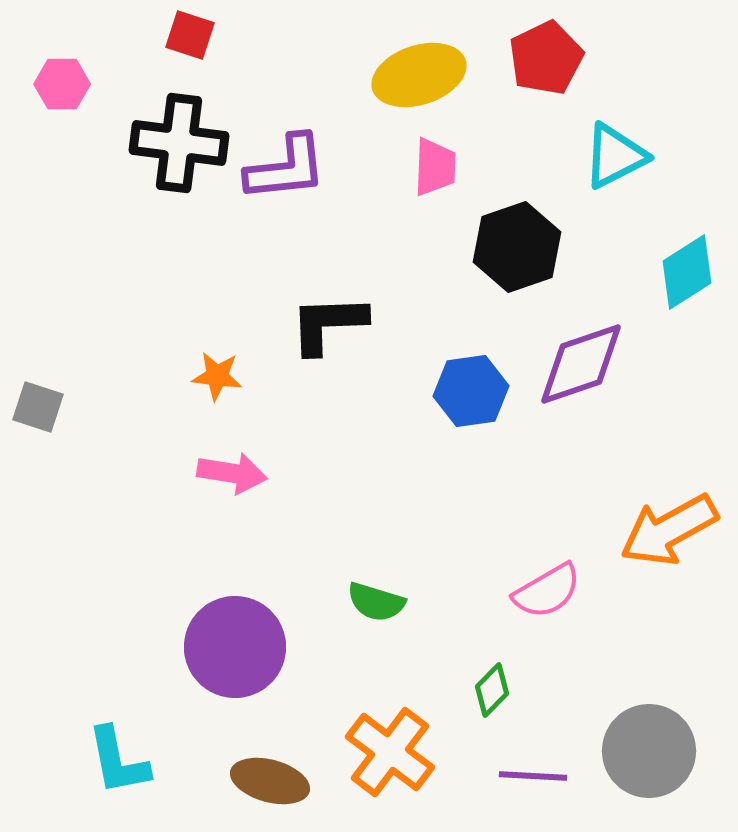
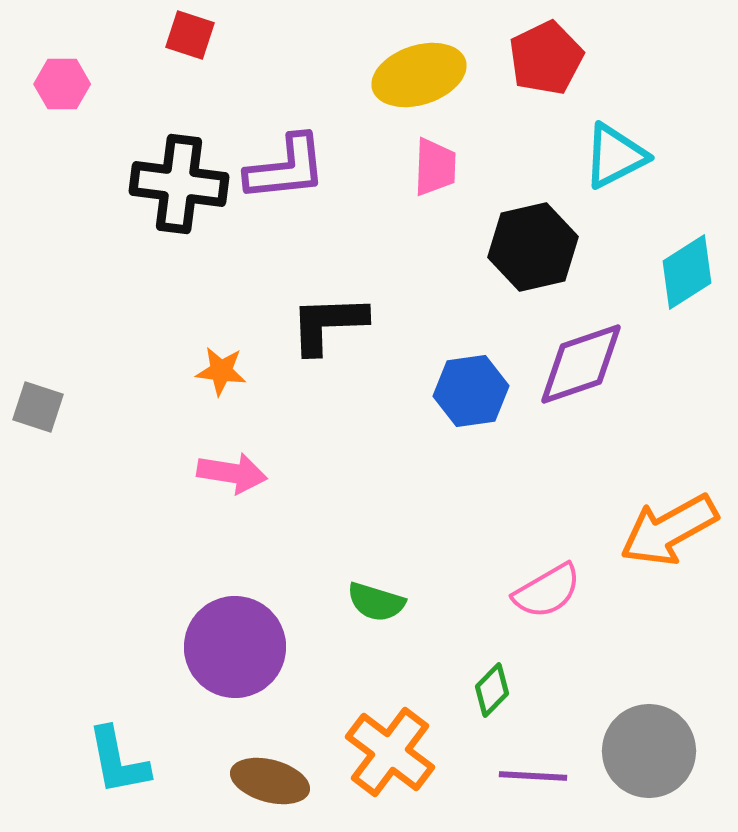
black cross: moved 41 px down
black hexagon: moved 16 px right; rotated 6 degrees clockwise
orange star: moved 4 px right, 5 px up
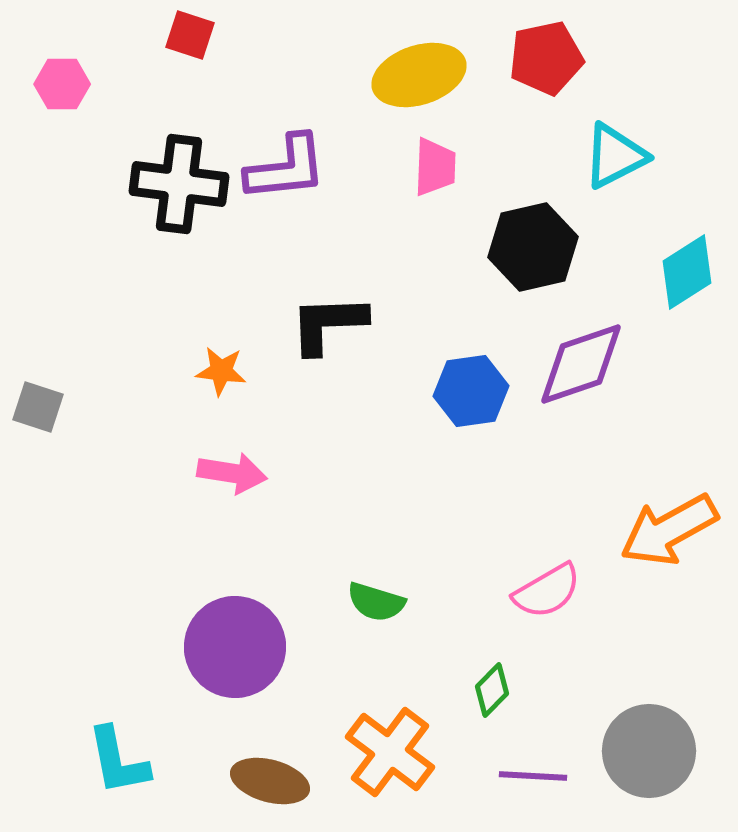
red pentagon: rotated 14 degrees clockwise
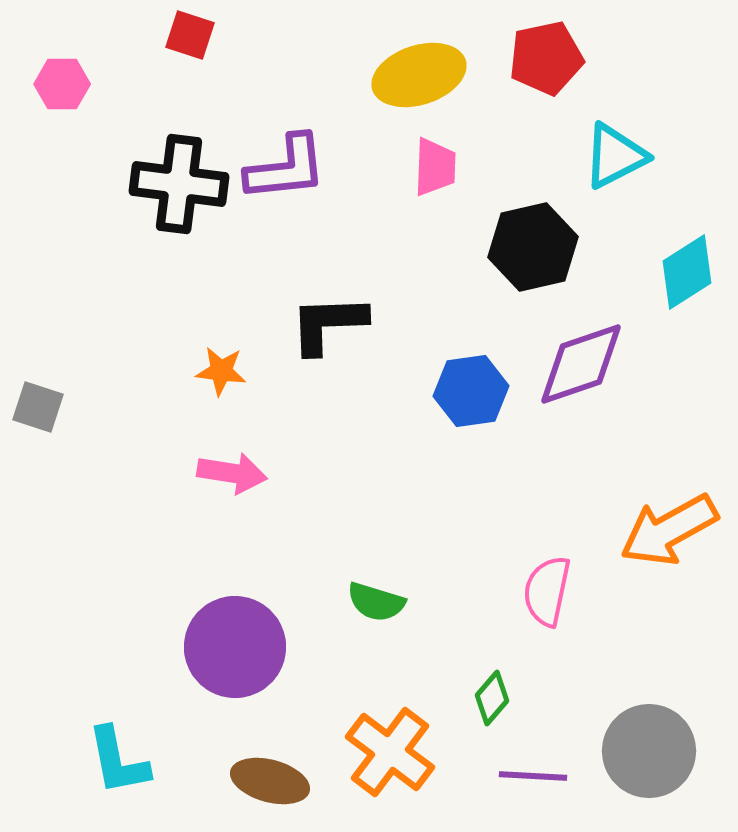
pink semicircle: rotated 132 degrees clockwise
green diamond: moved 8 px down; rotated 4 degrees counterclockwise
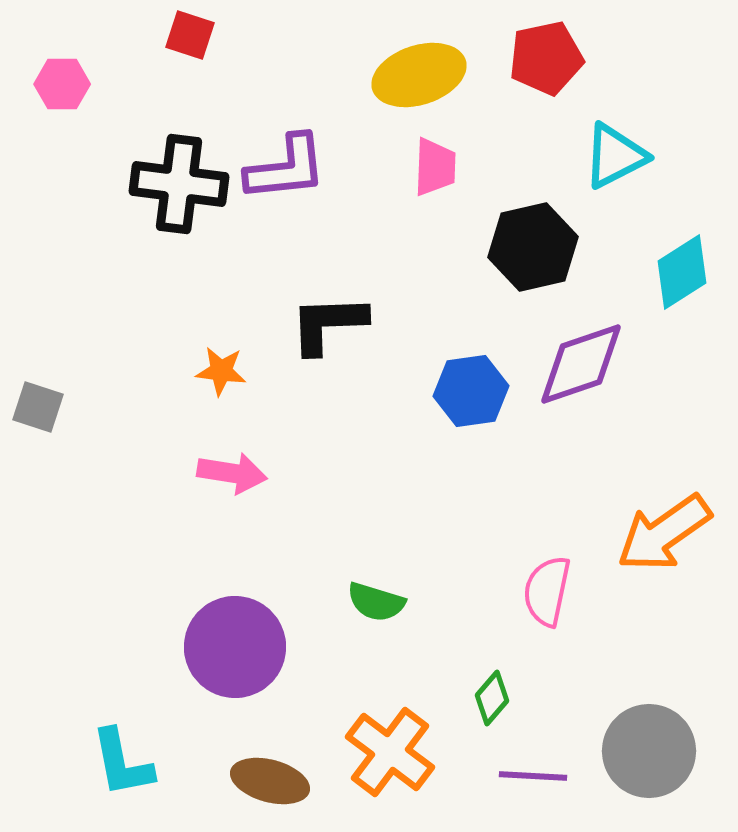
cyan diamond: moved 5 px left
orange arrow: moved 5 px left, 3 px down; rotated 6 degrees counterclockwise
cyan L-shape: moved 4 px right, 2 px down
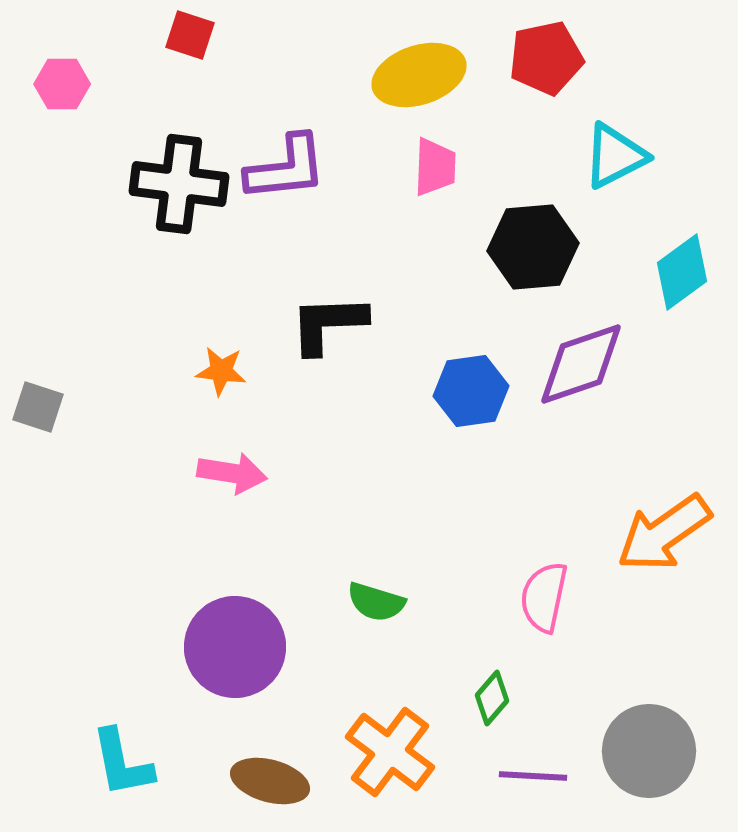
black hexagon: rotated 8 degrees clockwise
cyan diamond: rotated 4 degrees counterclockwise
pink semicircle: moved 3 px left, 6 px down
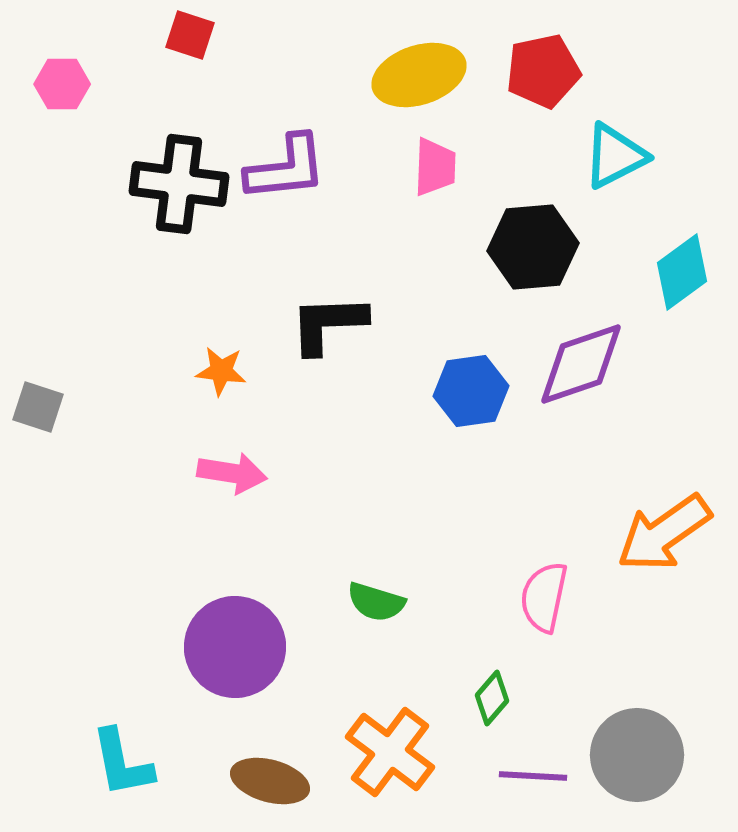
red pentagon: moved 3 px left, 13 px down
gray circle: moved 12 px left, 4 px down
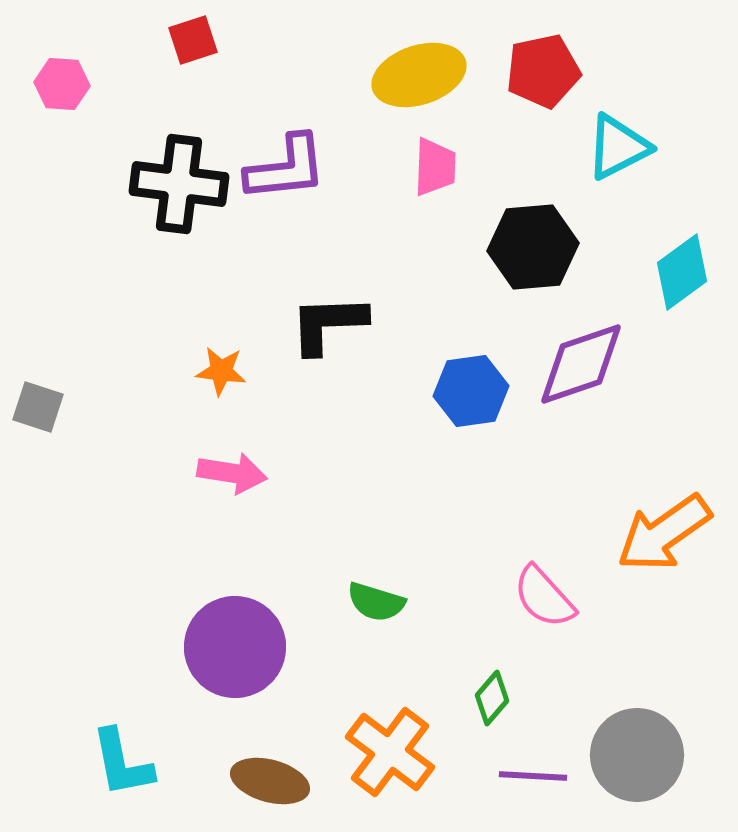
red square: moved 3 px right, 5 px down; rotated 36 degrees counterclockwise
pink hexagon: rotated 4 degrees clockwise
cyan triangle: moved 3 px right, 9 px up
pink semicircle: rotated 54 degrees counterclockwise
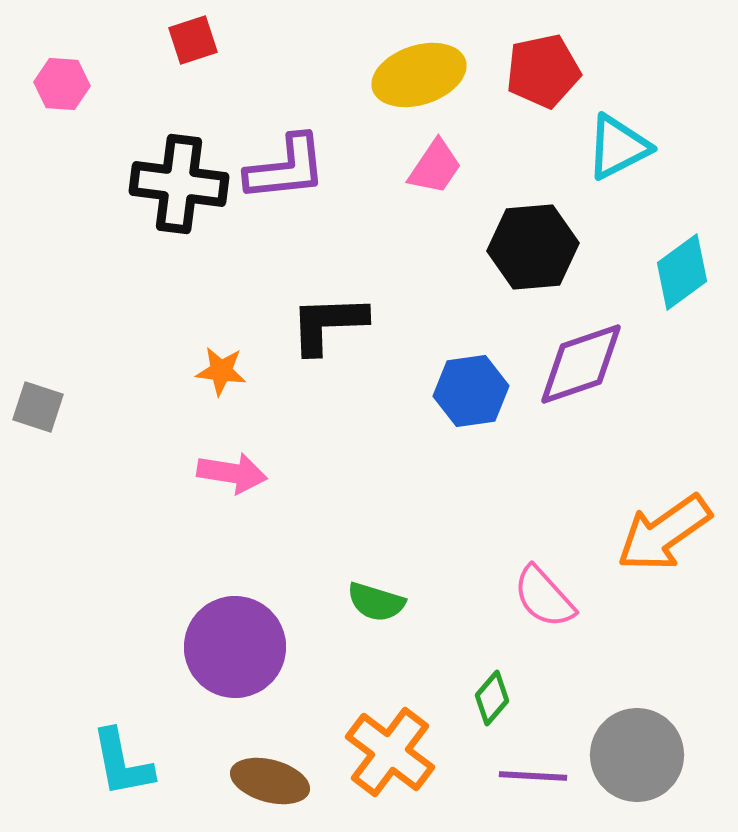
pink trapezoid: rotated 32 degrees clockwise
